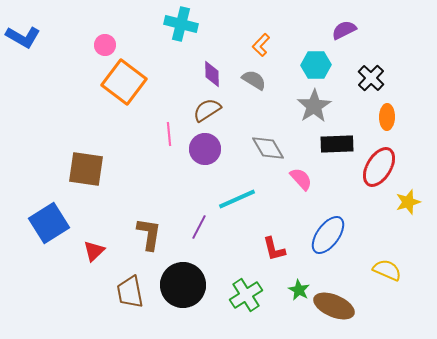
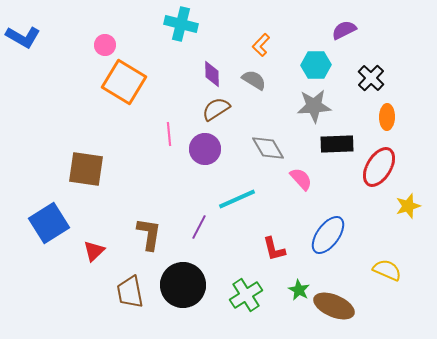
orange square: rotated 6 degrees counterclockwise
gray star: rotated 28 degrees clockwise
brown semicircle: moved 9 px right, 1 px up
yellow star: moved 4 px down
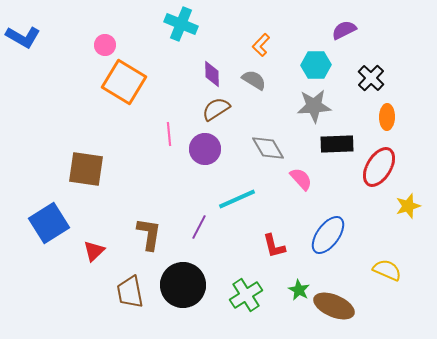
cyan cross: rotated 8 degrees clockwise
red L-shape: moved 3 px up
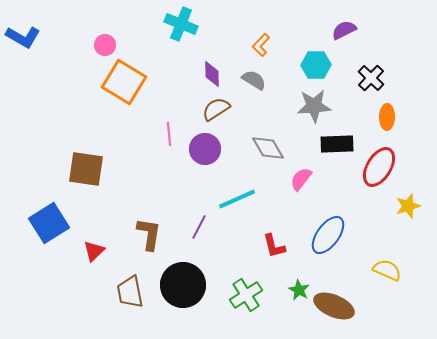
pink semicircle: rotated 100 degrees counterclockwise
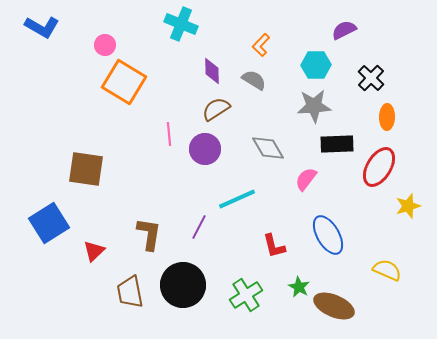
blue L-shape: moved 19 px right, 10 px up
purple diamond: moved 3 px up
pink semicircle: moved 5 px right
blue ellipse: rotated 66 degrees counterclockwise
green star: moved 3 px up
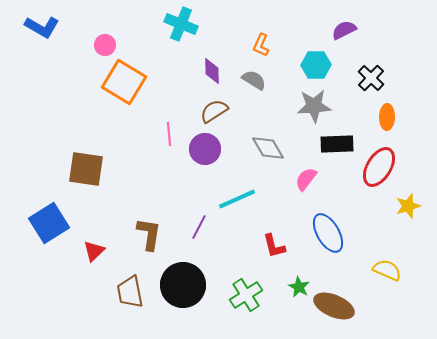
orange L-shape: rotated 20 degrees counterclockwise
brown semicircle: moved 2 px left, 2 px down
blue ellipse: moved 2 px up
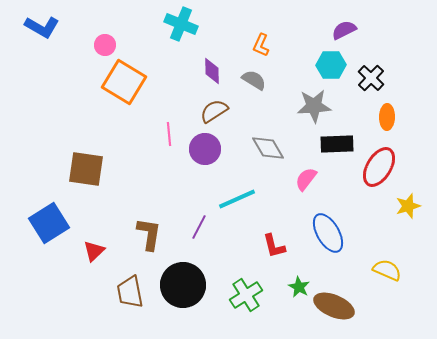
cyan hexagon: moved 15 px right
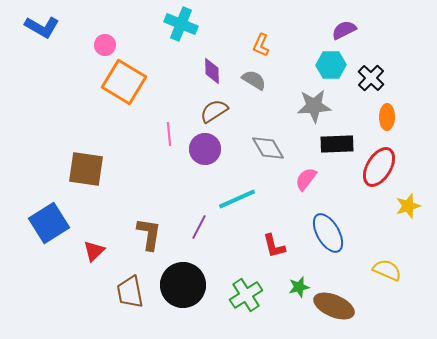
green star: rotated 30 degrees clockwise
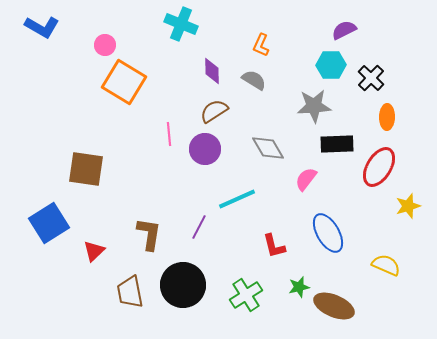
yellow semicircle: moved 1 px left, 5 px up
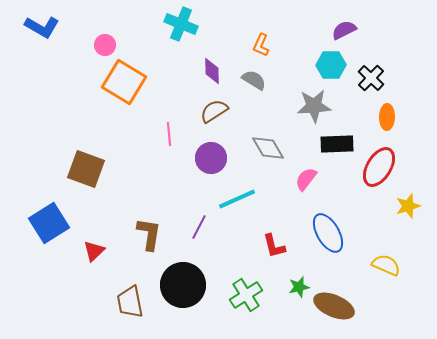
purple circle: moved 6 px right, 9 px down
brown square: rotated 12 degrees clockwise
brown trapezoid: moved 10 px down
